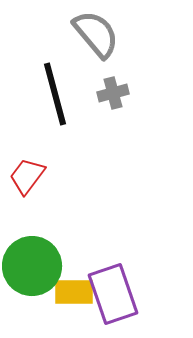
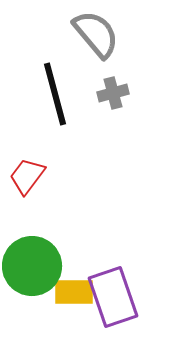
purple rectangle: moved 3 px down
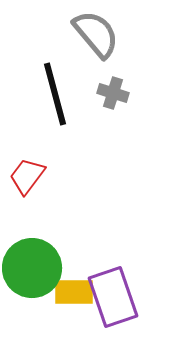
gray cross: rotated 32 degrees clockwise
green circle: moved 2 px down
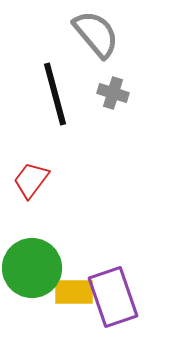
red trapezoid: moved 4 px right, 4 px down
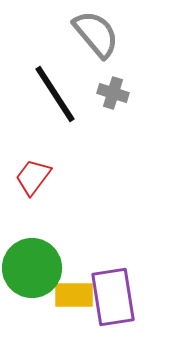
black line: rotated 18 degrees counterclockwise
red trapezoid: moved 2 px right, 3 px up
yellow rectangle: moved 3 px down
purple rectangle: rotated 10 degrees clockwise
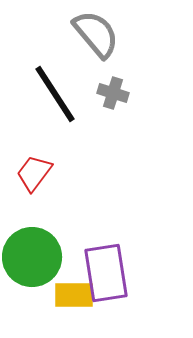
red trapezoid: moved 1 px right, 4 px up
green circle: moved 11 px up
purple rectangle: moved 7 px left, 24 px up
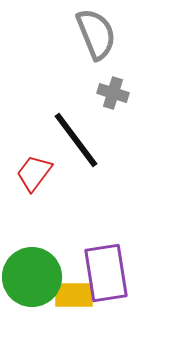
gray semicircle: rotated 18 degrees clockwise
black line: moved 21 px right, 46 px down; rotated 4 degrees counterclockwise
green circle: moved 20 px down
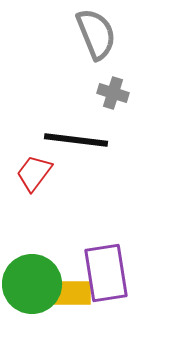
black line: rotated 46 degrees counterclockwise
green circle: moved 7 px down
yellow rectangle: moved 2 px left, 2 px up
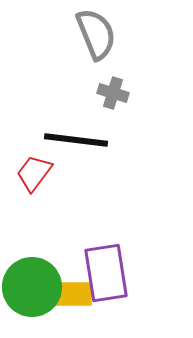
green circle: moved 3 px down
yellow rectangle: moved 1 px right, 1 px down
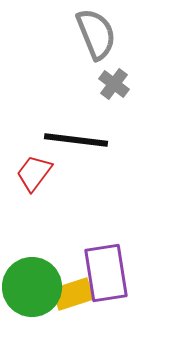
gray cross: moved 1 px right, 9 px up; rotated 20 degrees clockwise
yellow rectangle: rotated 18 degrees counterclockwise
